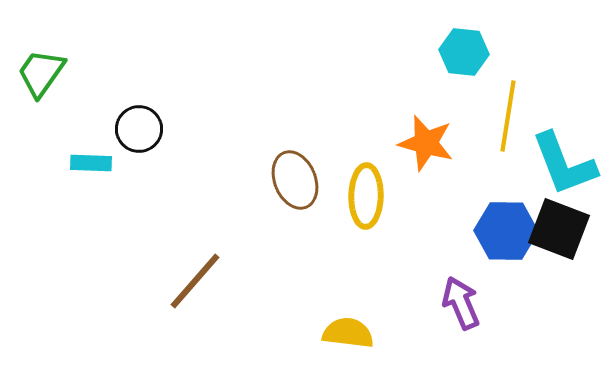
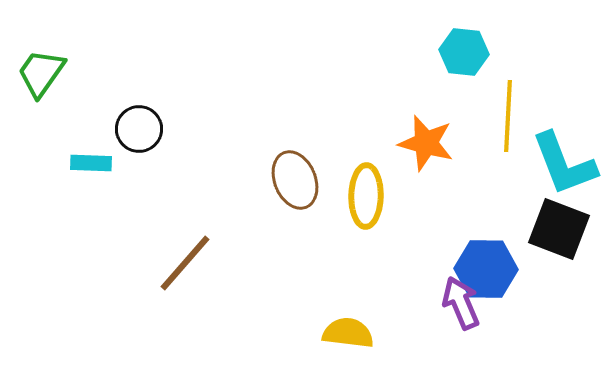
yellow line: rotated 6 degrees counterclockwise
blue hexagon: moved 20 px left, 38 px down
brown line: moved 10 px left, 18 px up
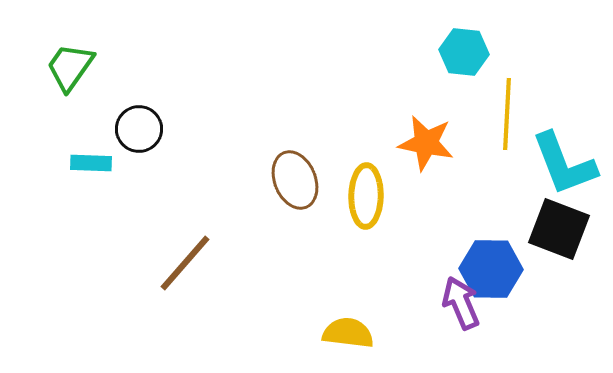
green trapezoid: moved 29 px right, 6 px up
yellow line: moved 1 px left, 2 px up
orange star: rotated 4 degrees counterclockwise
blue hexagon: moved 5 px right
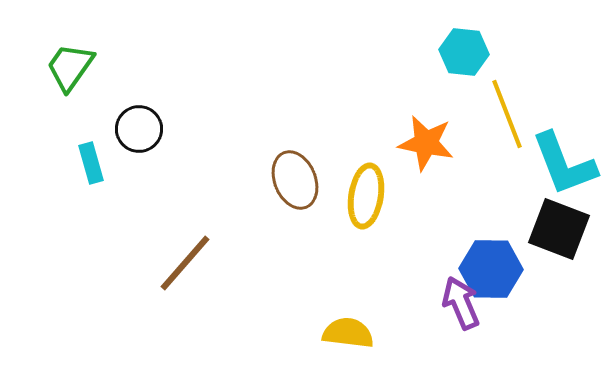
yellow line: rotated 24 degrees counterclockwise
cyan rectangle: rotated 72 degrees clockwise
yellow ellipse: rotated 8 degrees clockwise
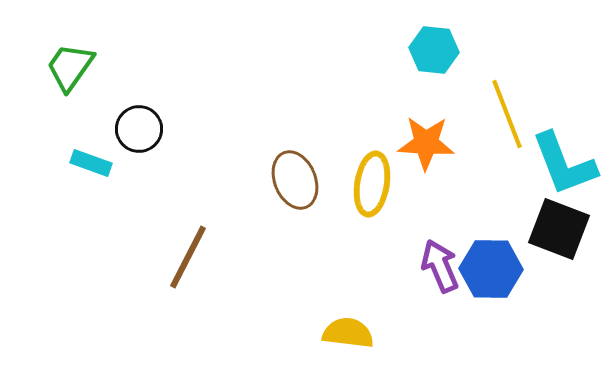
cyan hexagon: moved 30 px left, 2 px up
orange star: rotated 8 degrees counterclockwise
cyan rectangle: rotated 54 degrees counterclockwise
yellow ellipse: moved 6 px right, 12 px up
brown line: moved 3 px right, 6 px up; rotated 14 degrees counterclockwise
purple arrow: moved 21 px left, 37 px up
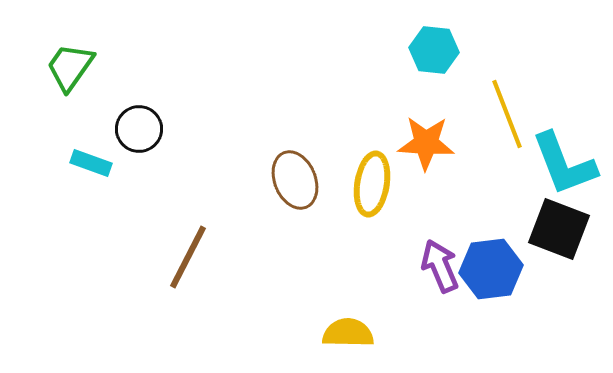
blue hexagon: rotated 8 degrees counterclockwise
yellow semicircle: rotated 6 degrees counterclockwise
